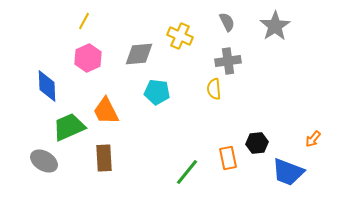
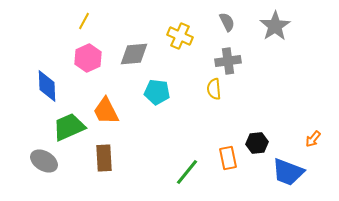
gray diamond: moved 5 px left
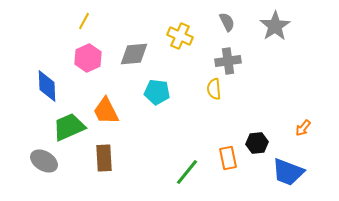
orange arrow: moved 10 px left, 11 px up
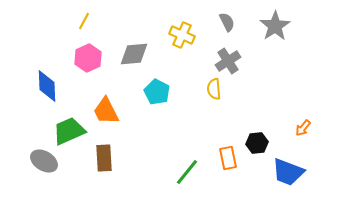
yellow cross: moved 2 px right, 1 px up
gray cross: rotated 25 degrees counterclockwise
cyan pentagon: rotated 20 degrees clockwise
green trapezoid: moved 4 px down
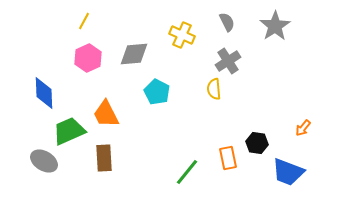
blue diamond: moved 3 px left, 7 px down
orange trapezoid: moved 3 px down
black hexagon: rotated 15 degrees clockwise
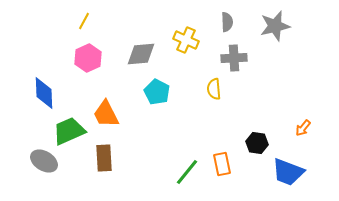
gray semicircle: rotated 24 degrees clockwise
gray star: rotated 20 degrees clockwise
yellow cross: moved 4 px right, 5 px down
gray diamond: moved 7 px right
gray cross: moved 6 px right, 3 px up; rotated 30 degrees clockwise
orange rectangle: moved 6 px left, 6 px down
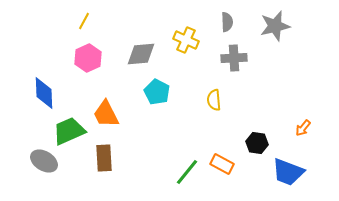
yellow semicircle: moved 11 px down
orange rectangle: rotated 50 degrees counterclockwise
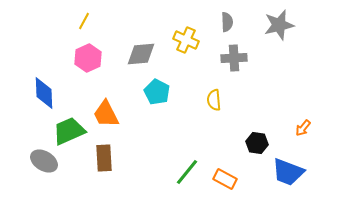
gray star: moved 4 px right, 1 px up
orange rectangle: moved 3 px right, 15 px down
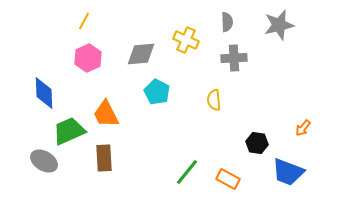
orange rectangle: moved 3 px right
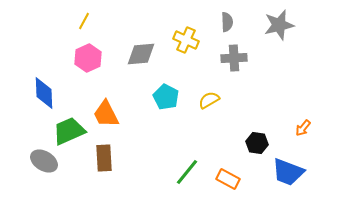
cyan pentagon: moved 9 px right, 5 px down
yellow semicircle: moved 5 px left; rotated 65 degrees clockwise
